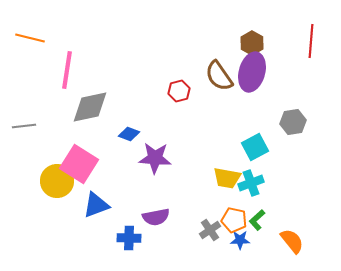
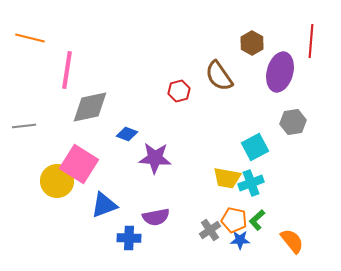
purple ellipse: moved 28 px right
blue diamond: moved 2 px left
blue triangle: moved 8 px right
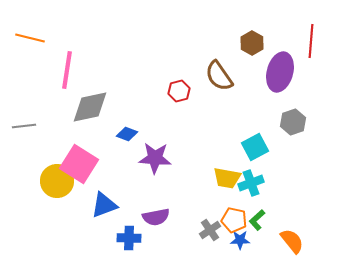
gray hexagon: rotated 10 degrees counterclockwise
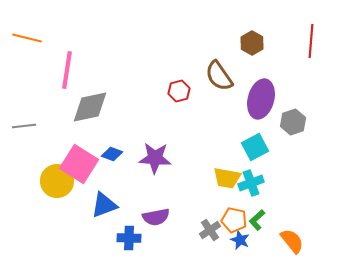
orange line: moved 3 px left
purple ellipse: moved 19 px left, 27 px down
blue diamond: moved 15 px left, 20 px down
blue star: rotated 24 degrees clockwise
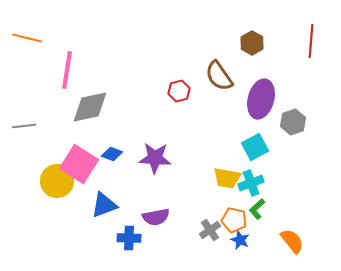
green L-shape: moved 11 px up
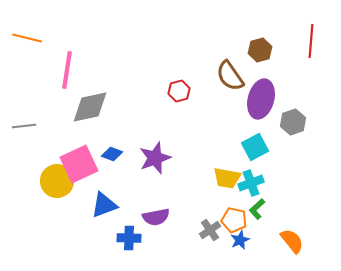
brown hexagon: moved 8 px right, 7 px down; rotated 15 degrees clockwise
brown semicircle: moved 11 px right
purple star: rotated 24 degrees counterclockwise
pink square: rotated 33 degrees clockwise
blue star: rotated 24 degrees clockwise
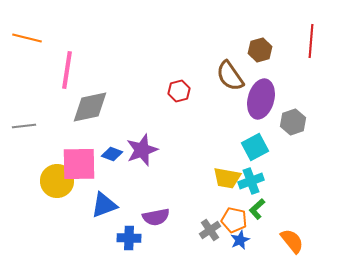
purple star: moved 13 px left, 8 px up
pink square: rotated 24 degrees clockwise
cyan cross: moved 2 px up
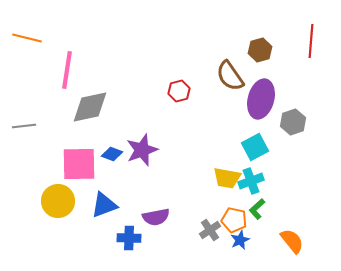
yellow circle: moved 1 px right, 20 px down
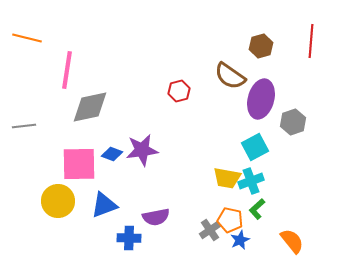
brown hexagon: moved 1 px right, 4 px up
brown semicircle: rotated 20 degrees counterclockwise
purple star: rotated 12 degrees clockwise
orange pentagon: moved 4 px left
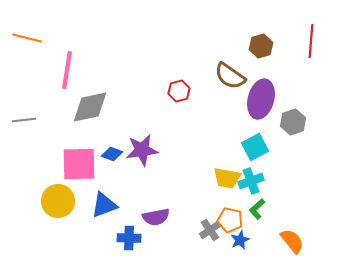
gray line: moved 6 px up
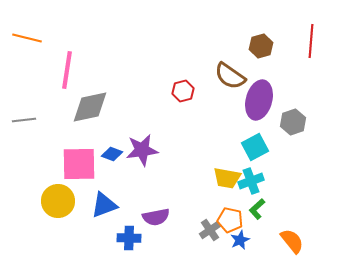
red hexagon: moved 4 px right
purple ellipse: moved 2 px left, 1 px down
